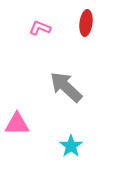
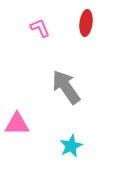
pink L-shape: rotated 45 degrees clockwise
gray arrow: rotated 12 degrees clockwise
cyan star: rotated 10 degrees clockwise
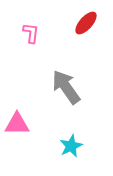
red ellipse: rotated 35 degrees clockwise
pink L-shape: moved 9 px left, 5 px down; rotated 30 degrees clockwise
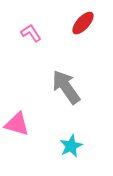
red ellipse: moved 3 px left
pink L-shape: rotated 40 degrees counterclockwise
pink triangle: rotated 16 degrees clockwise
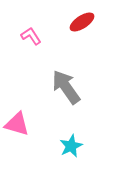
red ellipse: moved 1 px left, 1 px up; rotated 15 degrees clockwise
pink L-shape: moved 3 px down
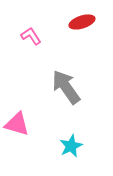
red ellipse: rotated 15 degrees clockwise
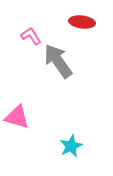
red ellipse: rotated 25 degrees clockwise
gray arrow: moved 8 px left, 26 px up
pink triangle: moved 7 px up
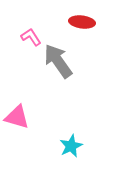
pink L-shape: moved 1 px down
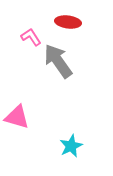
red ellipse: moved 14 px left
